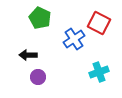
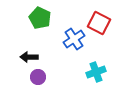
black arrow: moved 1 px right, 2 px down
cyan cross: moved 3 px left
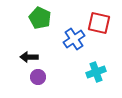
red square: rotated 15 degrees counterclockwise
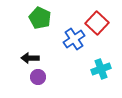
red square: moved 2 px left; rotated 30 degrees clockwise
black arrow: moved 1 px right, 1 px down
cyan cross: moved 5 px right, 3 px up
